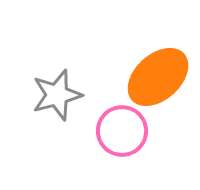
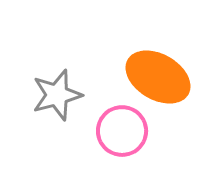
orange ellipse: rotated 72 degrees clockwise
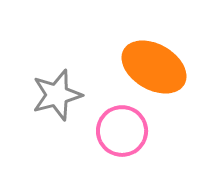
orange ellipse: moved 4 px left, 10 px up
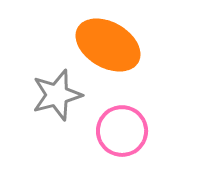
orange ellipse: moved 46 px left, 22 px up
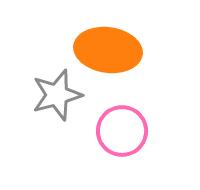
orange ellipse: moved 5 px down; rotated 22 degrees counterclockwise
